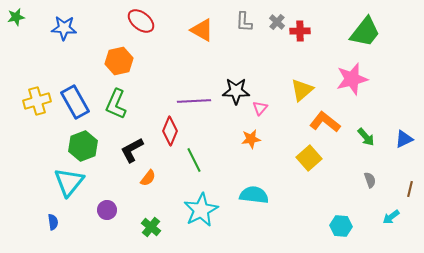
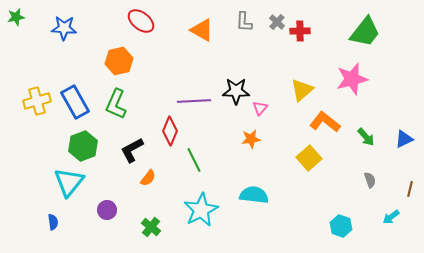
cyan hexagon: rotated 15 degrees clockwise
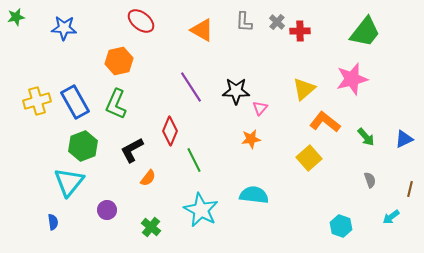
yellow triangle: moved 2 px right, 1 px up
purple line: moved 3 px left, 14 px up; rotated 60 degrees clockwise
cyan star: rotated 16 degrees counterclockwise
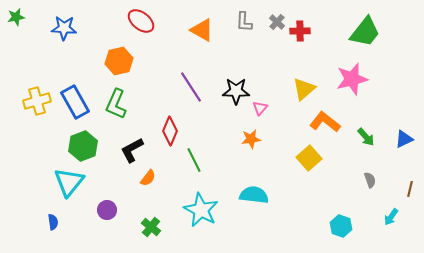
cyan arrow: rotated 18 degrees counterclockwise
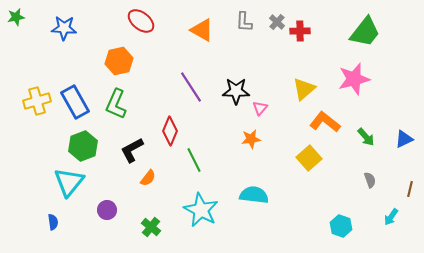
pink star: moved 2 px right
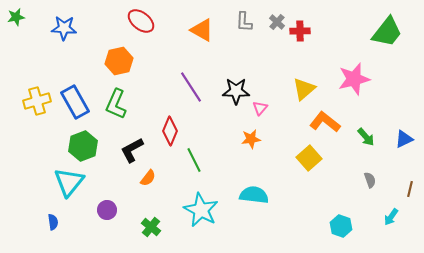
green trapezoid: moved 22 px right
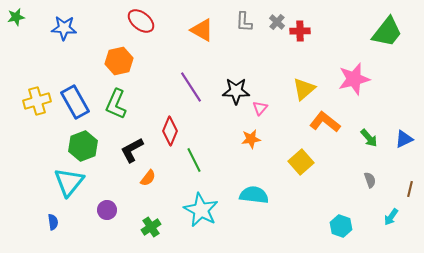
green arrow: moved 3 px right, 1 px down
yellow square: moved 8 px left, 4 px down
green cross: rotated 18 degrees clockwise
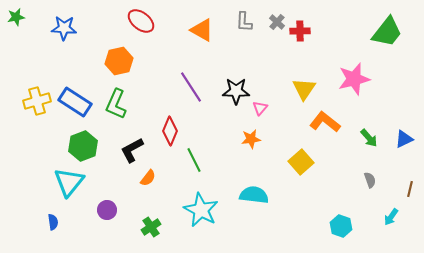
yellow triangle: rotated 15 degrees counterclockwise
blue rectangle: rotated 28 degrees counterclockwise
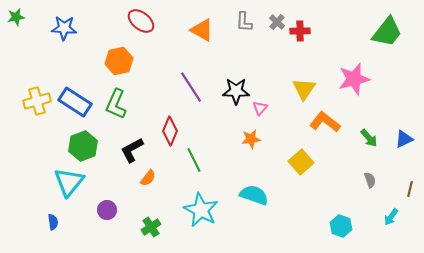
cyan semicircle: rotated 12 degrees clockwise
